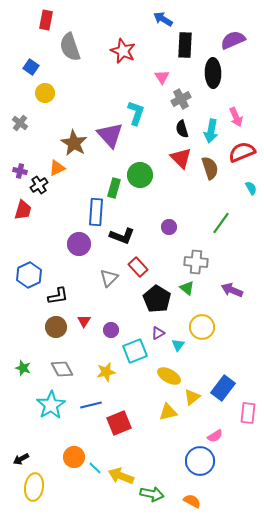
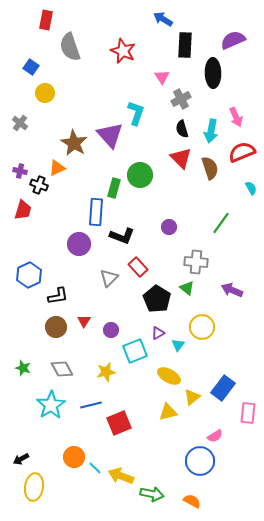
black cross at (39, 185): rotated 36 degrees counterclockwise
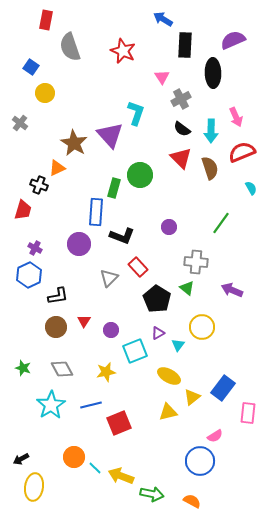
black semicircle at (182, 129): rotated 36 degrees counterclockwise
cyan arrow at (211, 131): rotated 10 degrees counterclockwise
purple cross at (20, 171): moved 15 px right, 77 px down; rotated 16 degrees clockwise
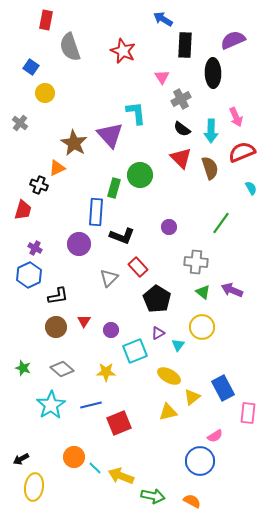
cyan L-shape at (136, 113): rotated 25 degrees counterclockwise
green triangle at (187, 288): moved 16 px right, 4 px down
gray diamond at (62, 369): rotated 20 degrees counterclockwise
yellow star at (106, 372): rotated 12 degrees clockwise
blue rectangle at (223, 388): rotated 65 degrees counterclockwise
green arrow at (152, 494): moved 1 px right, 2 px down
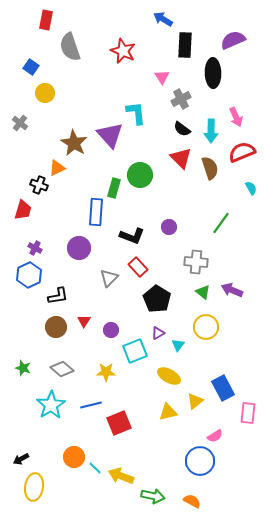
black L-shape at (122, 236): moved 10 px right
purple circle at (79, 244): moved 4 px down
yellow circle at (202, 327): moved 4 px right
yellow triangle at (192, 397): moved 3 px right, 4 px down
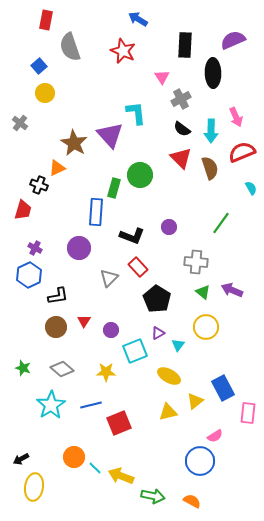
blue arrow at (163, 19): moved 25 px left
blue square at (31, 67): moved 8 px right, 1 px up; rotated 14 degrees clockwise
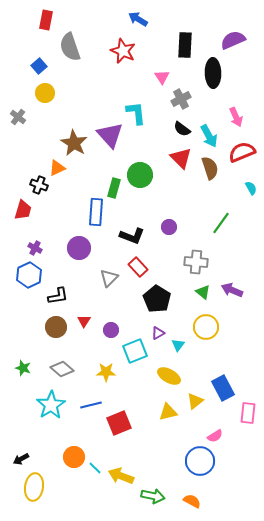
gray cross at (20, 123): moved 2 px left, 6 px up
cyan arrow at (211, 131): moved 2 px left, 5 px down; rotated 30 degrees counterclockwise
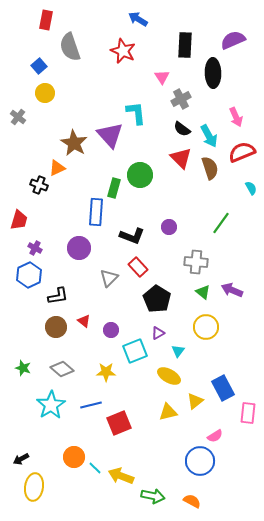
red trapezoid at (23, 210): moved 4 px left, 10 px down
red triangle at (84, 321): rotated 24 degrees counterclockwise
cyan triangle at (178, 345): moved 6 px down
